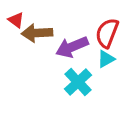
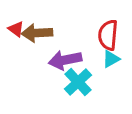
red triangle: moved 9 px down
red semicircle: moved 1 px right, 2 px down; rotated 16 degrees counterclockwise
purple arrow: moved 7 px left, 13 px down; rotated 12 degrees clockwise
cyan triangle: moved 5 px right
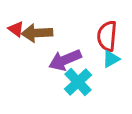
red semicircle: moved 1 px left, 1 px down
purple arrow: rotated 12 degrees counterclockwise
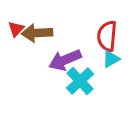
red triangle: rotated 36 degrees clockwise
cyan cross: moved 2 px right, 1 px up
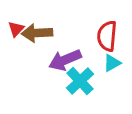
cyan triangle: moved 1 px right, 4 px down
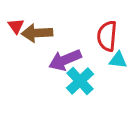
red triangle: moved 3 px up; rotated 18 degrees counterclockwise
cyan triangle: moved 6 px right, 3 px up; rotated 36 degrees clockwise
